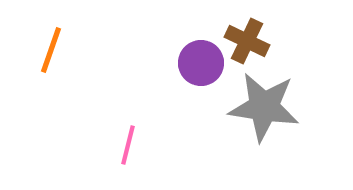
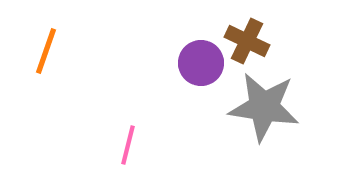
orange line: moved 5 px left, 1 px down
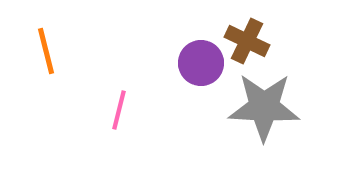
orange line: rotated 33 degrees counterclockwise
gray star: rotated 6 degrees counterclockwise
pink line: moved 9 px left, 35 px up
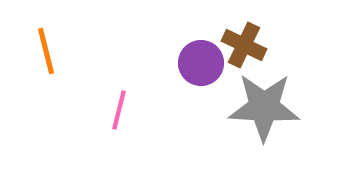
brown cross: moved 3 px left, 4 px down
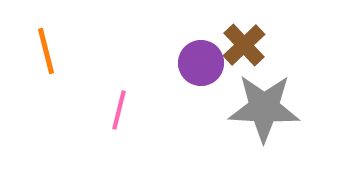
brown cross: rotated 21 degrees clockwise
gray star: moved 1 px down
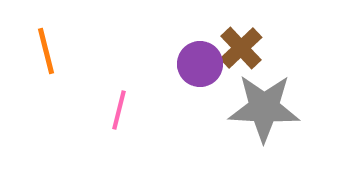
brown cross: moved 3 px left, 3 px down
purple circle: moved 1 px left, 1 px down
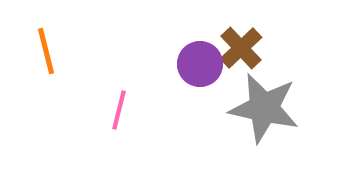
gray star: rotated 10 degrees clockwise
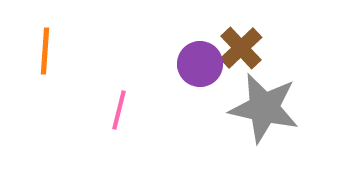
orange line: moved 1 px left; rotated 18 degrees clockwise
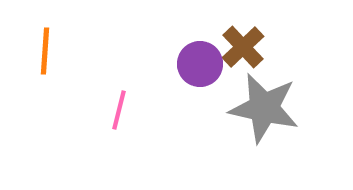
brown cross: moved 2 px right, 1 px up
